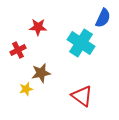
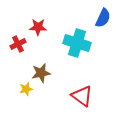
cyan cross: moved 4 px left; rotated 16 degrees counterclockwise
red cross: moved 6 px up
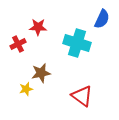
blue semicircle: moved 1 px left, 1 px down
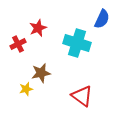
red star: moved 1 px down; rotated 24 degrees counterclockwise
